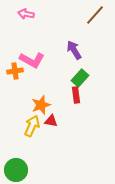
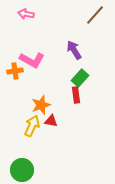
green circle: moved 6 px right
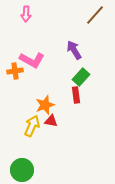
pink arrow: rotated 98 degrees counterclockwise
green rectangle: moved 1 px right, 1 px up
orange star: moved 4 px right
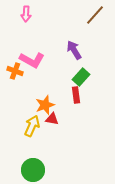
orange cross: rotated 28 degrees clockwise
red triangle: moved 1 px right, 2 px up
green circle: moved 11 px right
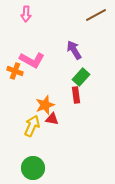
brown line: moved 1 px right; rotated 20 degrees clockwise
green circle: moved 2 px up
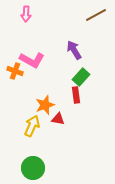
red triangle: moved 6 px right
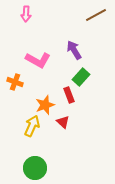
pink L-shape: moved 6 px right
orange cross: moved 11 px down
red rectangle: moved 7 px left; rotated 14 degrees counterclockwise
red triangle: moved 5 px right, 3 px down; rotated 32 degrees clockwise
green circle: moved 2 px right
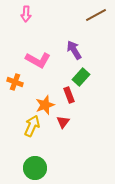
red triangle: rotated 24 degrees clockwise
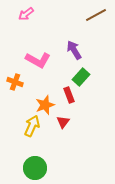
pink arrow: rotated 49 degrees clockwise
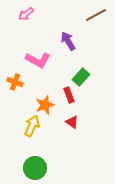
purple arrow: moved 6 px left, 9 px up
red triangle: moved 9 px right; rotated 32 degrees counterclockwise
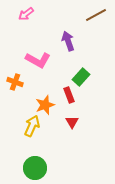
purple arrow: rotated 12 degrees clockwise
red triangle: rotated 24 degrees clockwise
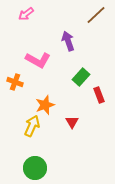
brown line: rotated 15 degrees counterclockwise
red rectangle: moved 30 px right
